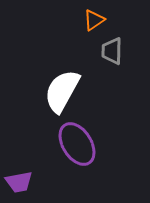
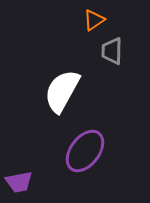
purple ellipse: moved 8 px right, 7 px down; rotated 69 degrees clockwise
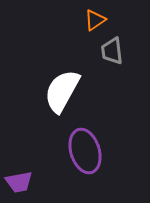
orange triangle: moved 1 px right
gray trapezoid: rotated 8 degrees counterclockwise
purple ellipse: rotated 54 degrees counterclockwise
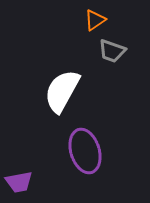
gray trapezoid: rotated 64 degrees counterclockwise
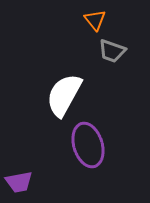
orange triangle: rotated 35 degrees counterclockwise
white semicircle: moved 2 px right, 4 px down
purple ellipse: moved 3 px right, 6 px up
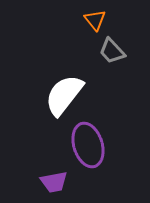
gray trapezoid: rotated 28 degrees clockwise
white semicircle: rotated 9 degrees clockwise
purple trapezoid: moved 35 px right
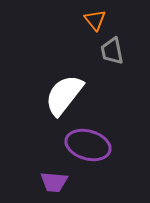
gray trapezoid: rotated 32 degrees clockwise
purple ellipse: rotated 57 degrees counterclockwise
purple trapezoid: rotated 16 degrees clockwise
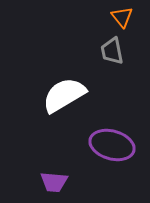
orange triangle: moved 27 px right, 3 px up
white semicircle: rotated 21 degrees clockwise
purple ellipse: moved 24 px right
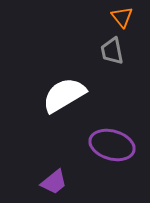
purple trapezoid: rotated 44 degrees counterclockwise
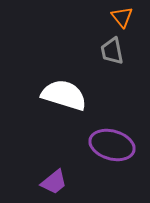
white semicircle: rotated 48 degrees clockwise
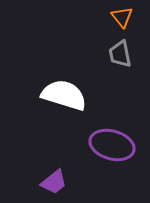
gray trapezoid: moved 8 px right, 3 px down
